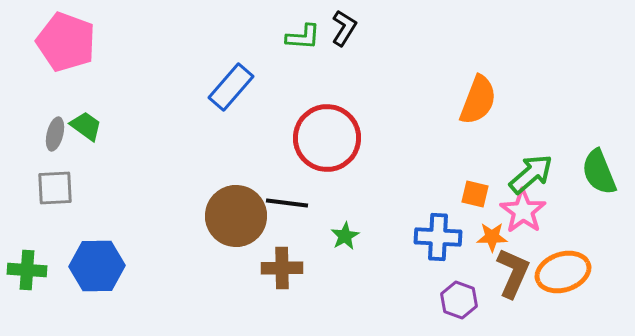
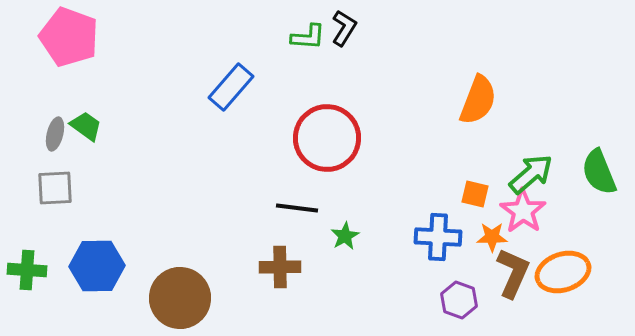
green L-shape: moved 5 px right
pink pentagon: moved 3 px right, 5 px up
black line: moved 10 px right, 5 px down
brown circle: moved 56 px left, 82 px down
brown cross: moved 2 px left, 1 px up
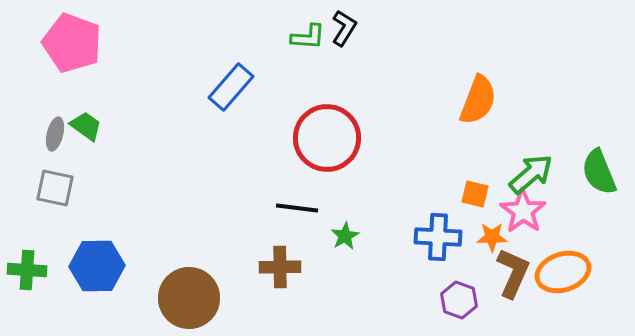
pink pentagon: moved 3 px right, 6 px down
gray square: rotated 15 degrees clockwise
brown circle: moved 9 px right
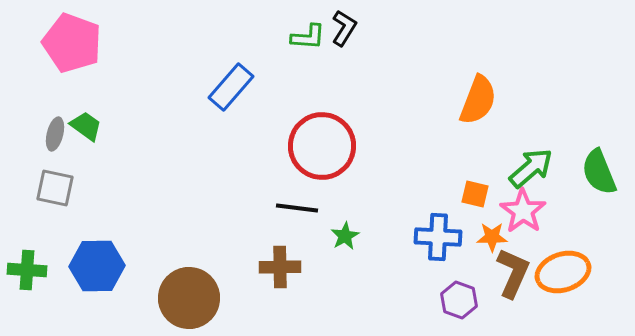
red circle: moved 5 px left, 8 px down
green arrow: moved 6 px up
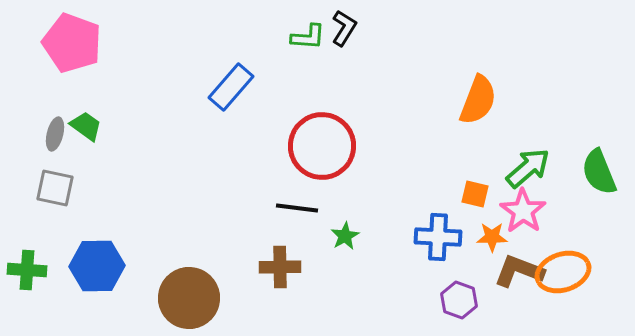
green arrow: moved 3 px left
brown L-shape: moved 6 px right, 2 px up; rotated 93 degrees counterclockwise
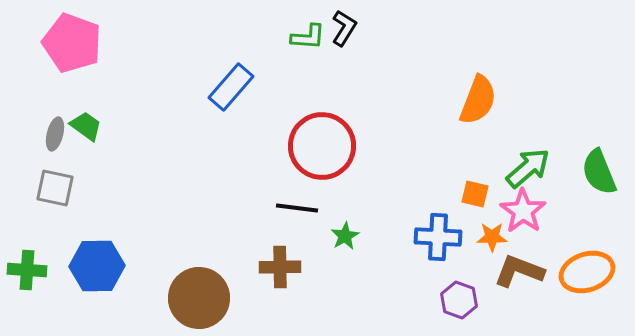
orange ellipse: moved 24 px right
brown circle: moved 10 px right
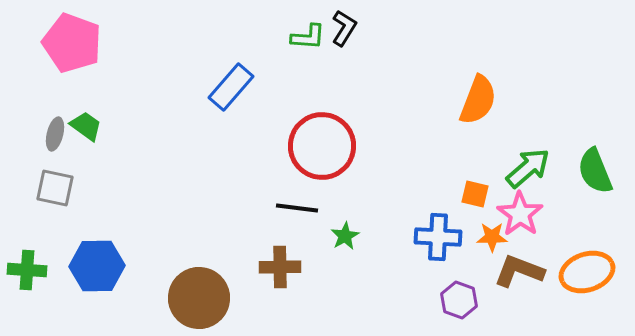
green semicircle: moved 4 px left, 1 px up
pink star: moved 3 px left, 3 px down
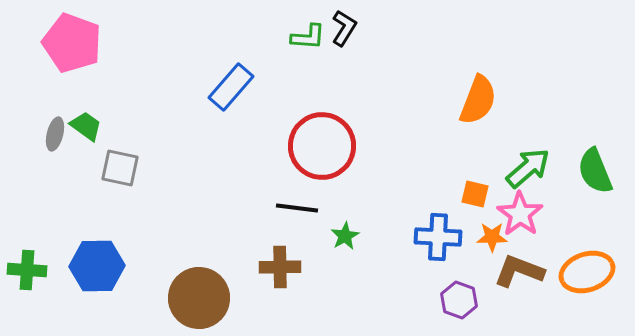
gray square: moved 65 px right, 20 px up
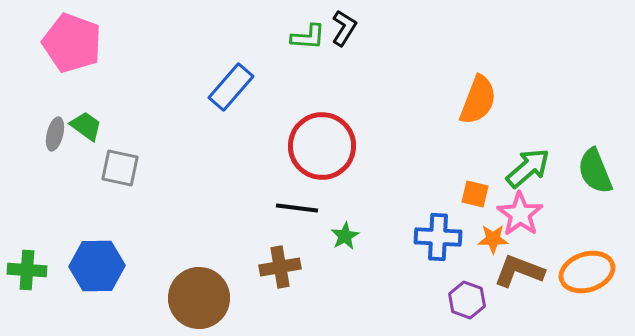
orange star: moved 1 px right, 2 px down
brown cross: rotated 9 degrees counterclockwise
purple hexagon: moved 8 px right
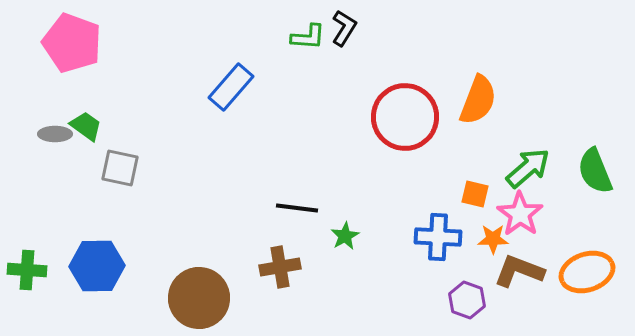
gray ellipse: rotated 76 degrees clockwise
red circle: moved 83 px right, 29 px up
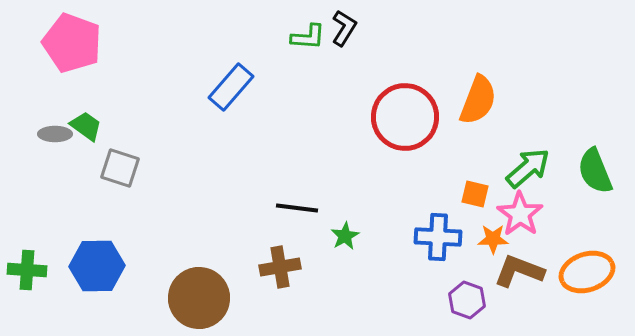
gray square: rotated 6 degrees clockwise
